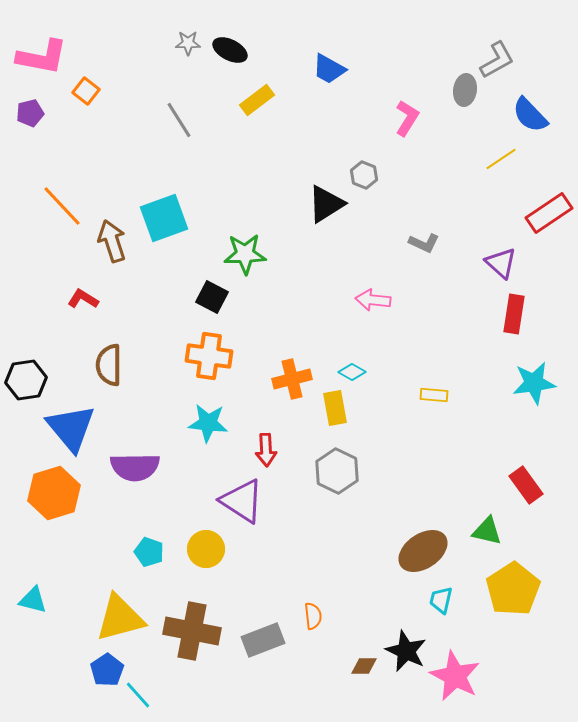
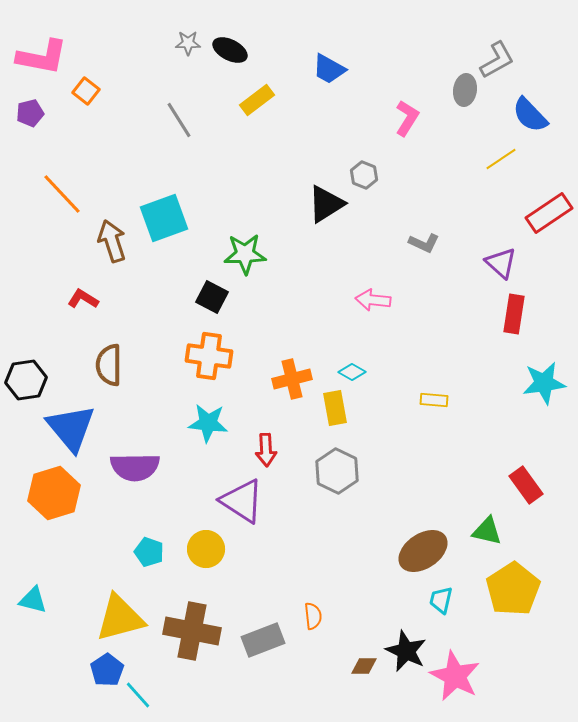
orange line at (62, 206): moved 12 px up
cyan star at (534, 383): moved 10 px right
yellow rectangle at (434, 395): moved 5 px down
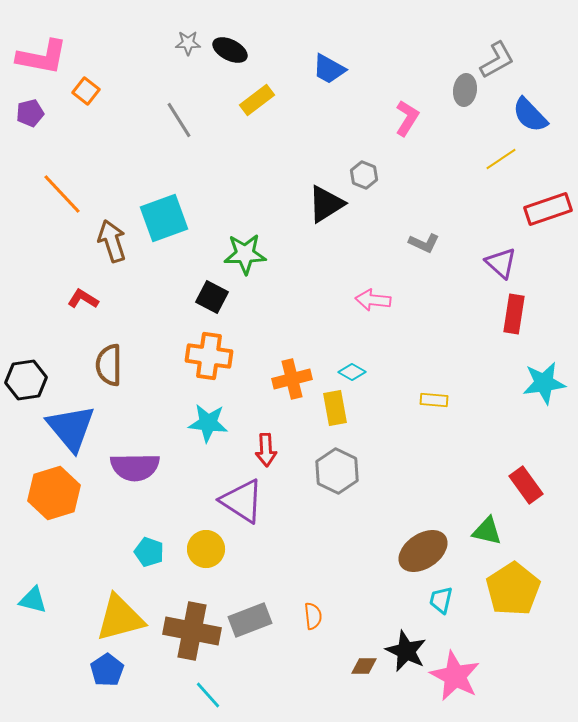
red rectangle at (549, 213): moved 1 px left, 4 px up; rotated 15 degrees clockwise
gray rectangle at (263, 640): moved 13 px left, 20 px up
cyan line at (138, 695): moved 70 px right
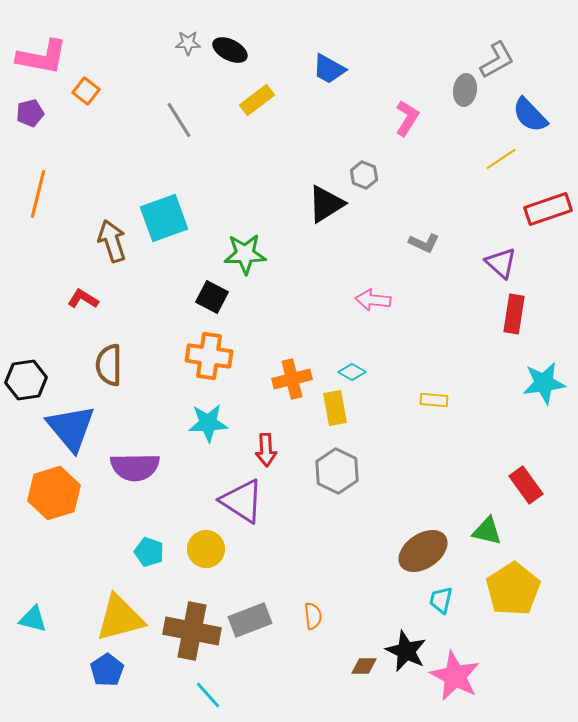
orange line at (62, 194): moved 24 px left; rotated 57 degrees clockwise
cyan star at (208, 423): rotated 9 degrees counterclockwise
cyan triangle at (33, 600): moved 19 px down
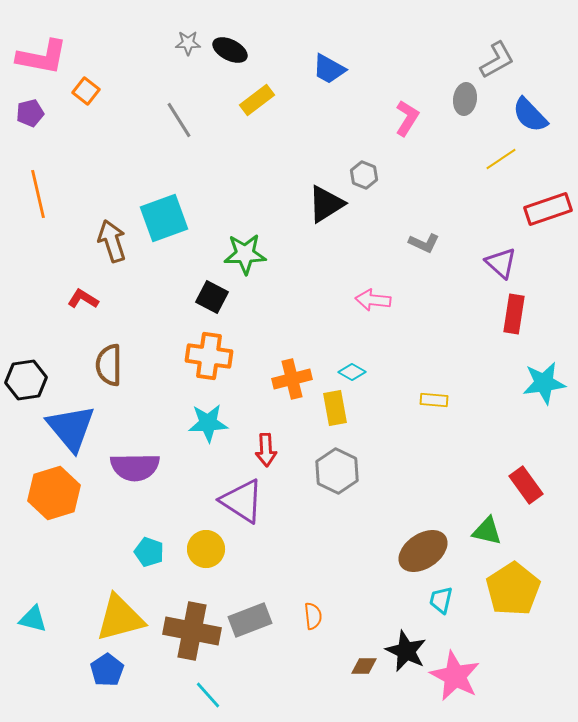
gray ellipse at (465, 90): moved 9 px down
orange line at (38, 194): rotated 27 degrees counterclockwise
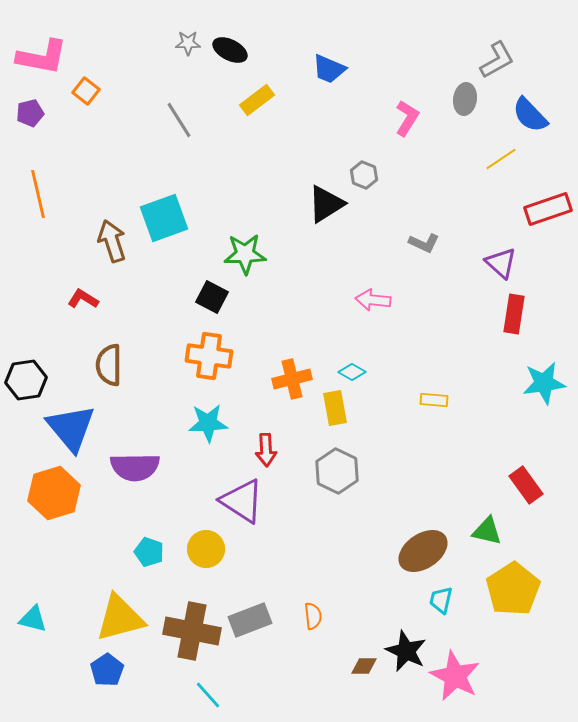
blue trapezoid at (329, 69): rotated 6 degrees counterclockwise
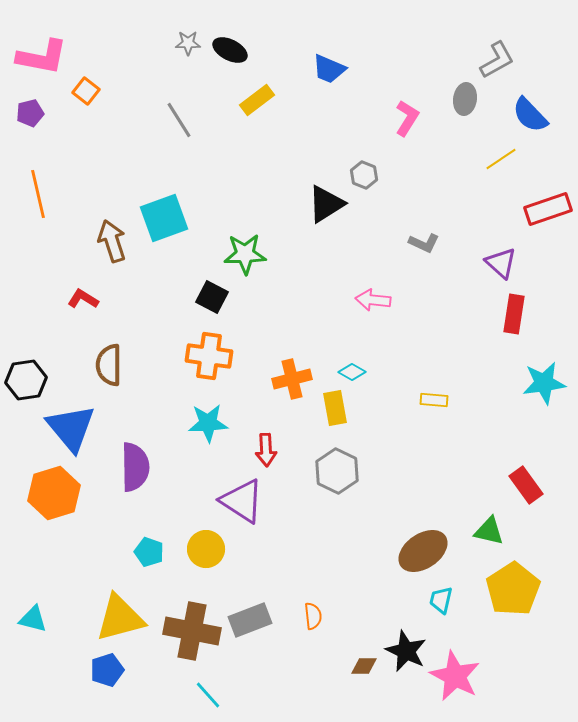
purple semicircle at (135, 467): rotated 90 degrees counterclockwise
green triangle at (487, 531): moved 2 px right
blue pentagon at (107, 670): rotated 16 degrees clockwise
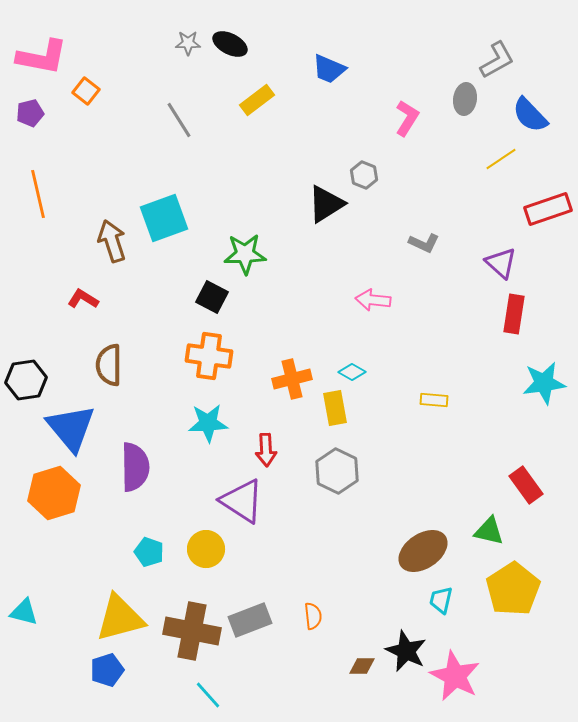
black ellipse at (230, 50): moved 6 px up
cyan triangle at (33, 619): moved 9 px left, 7 px up
brown diamond at (364, 666): moved 2 px left
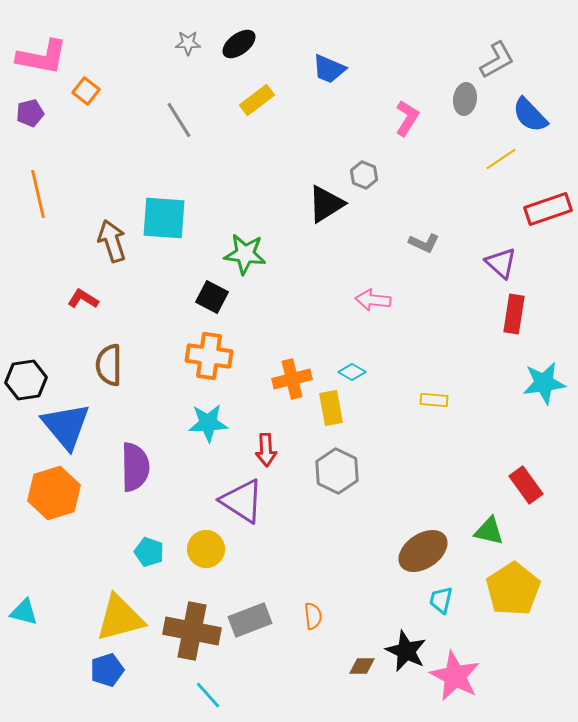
black ellipse at (230, 44): moved 9 px right; rotated 64 degrees counterclockwise
cyan square at (164, 218): rotated 24 degrees clockwise
green star at (245, 254): rotated 9 degrees clockwise
yellow rectangle at (335, 408): moved 4 px left
blue triangle at (71, 428): moved 5 px left, 2 px up
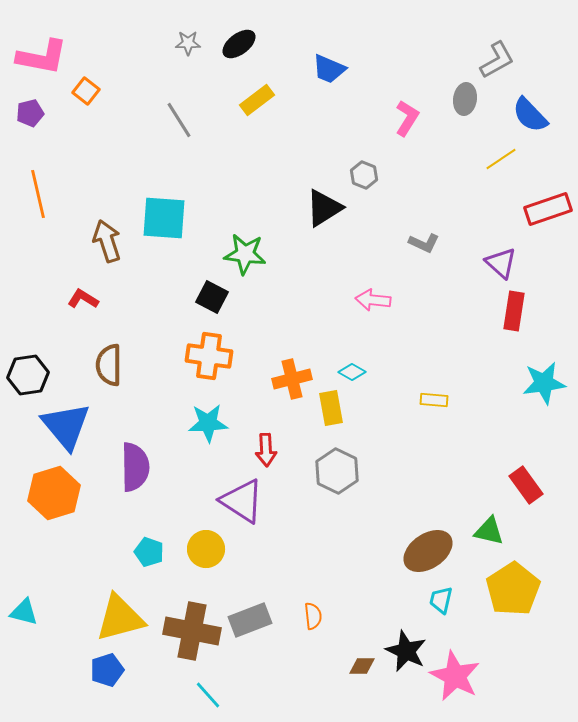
black triangle at (326, 204): moved 2 px left, 4 px down
brown arrow at (112, 241): moved 5 px left
red rectangle at (514, 314): moved 3 px up
black hexagon at (26, 380): moved 2 px right, 5 px up
brown ellipse at (423, 551): moved 5 px right
